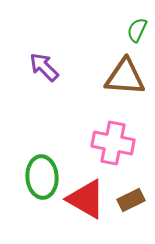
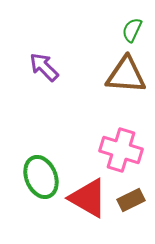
green semicircle: moved 5 px left
brown triangle: moved 1 px right, 2 px up
pink cross: moved 8 px right, 7 px down; rotated 6 degrees clockwise
green ellipse: moved 1 px left; rotated 18 degrees counterclockwise
red triangle: moved 2 px right, 1 px up
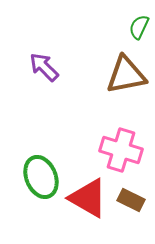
green semicircle: moved 7 px right, 3 px up
brown triangle: rotated 15 degrees counterclockwise
brown rectangle: rotated 52 degrees clockwise
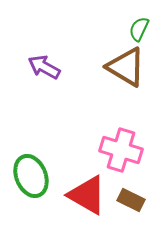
green semicircle: moved 2 px down
purple arrow: rotated 16 degrees counterclockwise
brown triangle: moved 8 px up; rotated 42 degrees clockwise
green ellipse: moved 10 px left, 1 px up
red triangle: moved 1 px left, 3 px up
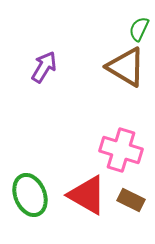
purple arrow: rotated 92 degrees clockwise
green ellipse: moved 1 px left, 19 px down
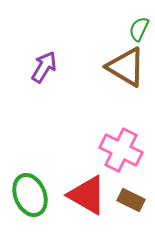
pink cross: rotated 9 degrees clockwise
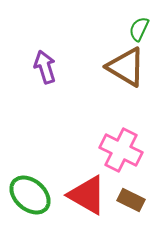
purple arrow: moved 1 px right; rotated 48 degrees counterclockwise
green ellipse: rotated 27 degrees counterclockwise
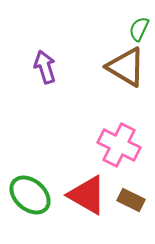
pink cross: moved 2 px left, 5 px up
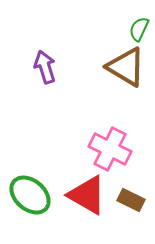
pink cross: moved 9 px left, 4 px down
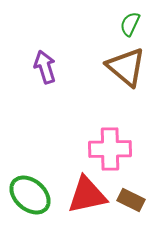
green semicircle: moved 9 px left, 5 px up
brown triangle: rotated 9 degrees clockwise
pink cross: rotated 27 degrees counterclockwise
red triangle: rotated 42 degrees counterclockwise
